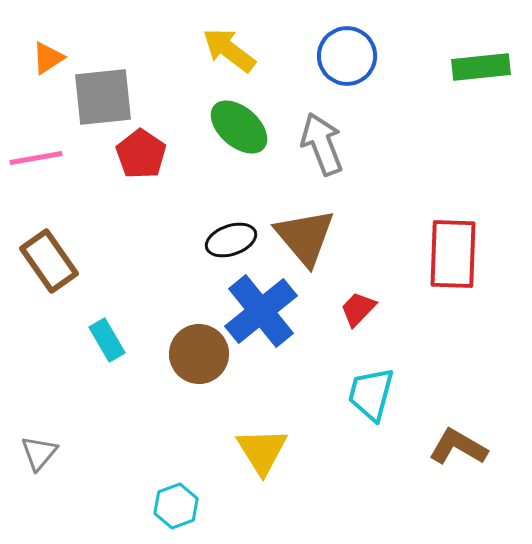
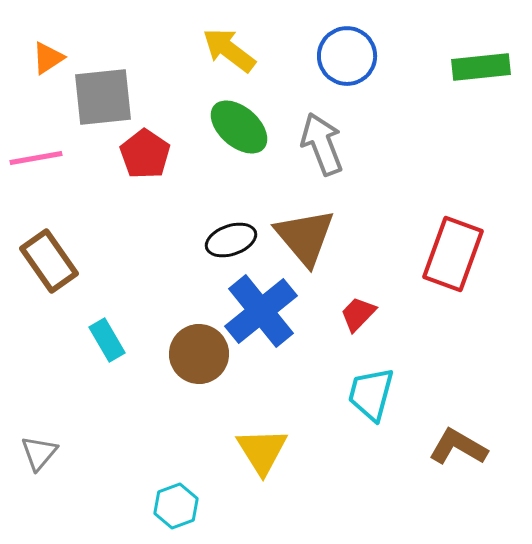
red pentagon: moved 4 px right
red rectangle: rotated 18 degrees clockwise
red trapezoid: moved 5 px down
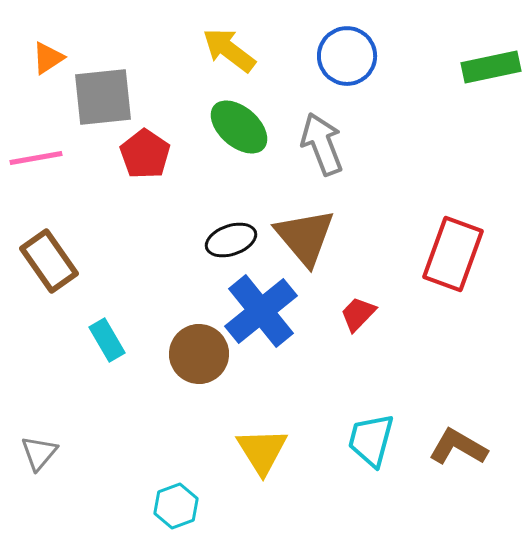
green rectangle: moved 10 px right; rotated 6 degrees counterclockwise
cyan trapezoid: moved 46 px down
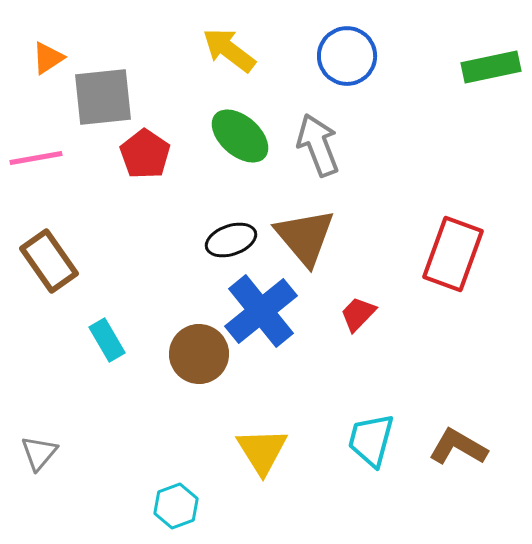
green ellipse: moved 1 px right, 9 px down
gray arrow: moved 4 px left, 1 px down
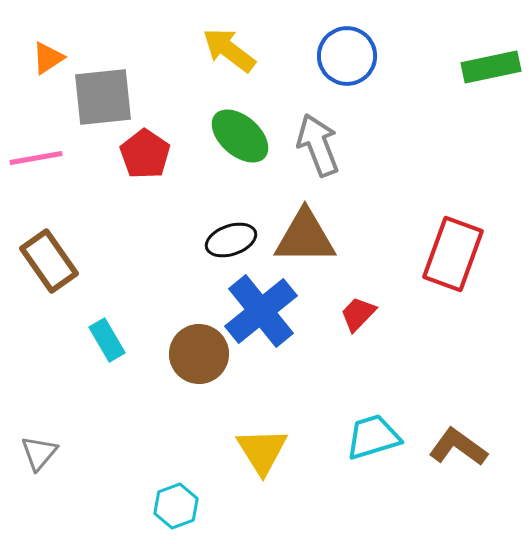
brown triangle: rotated 50 degrees counterclockwise
cyan trapezoid: moved 2 px right, 3 px up; rotated 58 degrees clockwise
brown L-shape: rotated 6 degrees clockwise
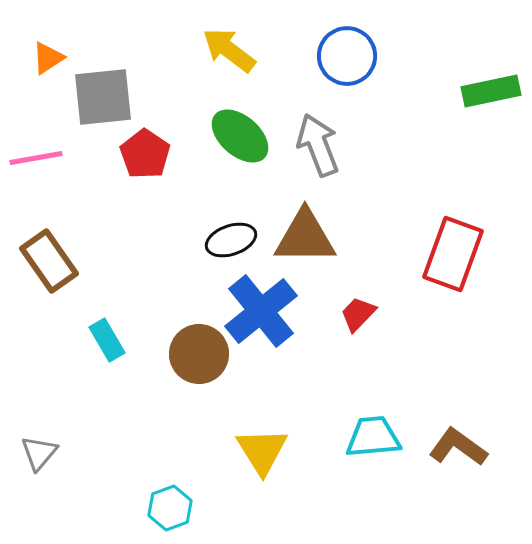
green rectangle: moved 24 px down
cyan trapezoid: rotated 12 degrees clockwise
cyan hexagon: moved 6 px left, 2 px down
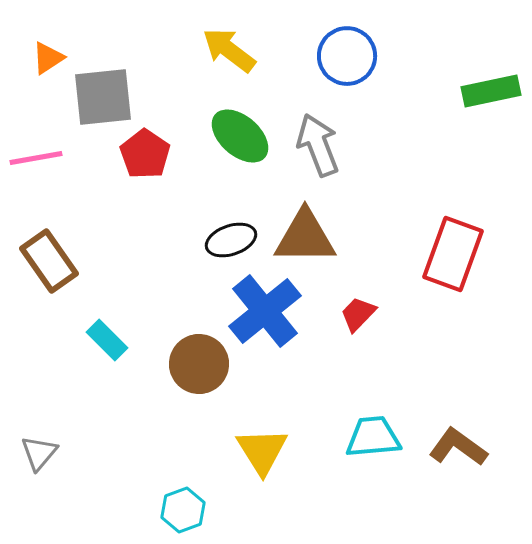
blue cross: moved 4 px right
cyan rectangle: rotated 15 degrees counterclockwise
brown circle: moved 10 px down
cyan hexagon: moved 13 px right, 2 px down
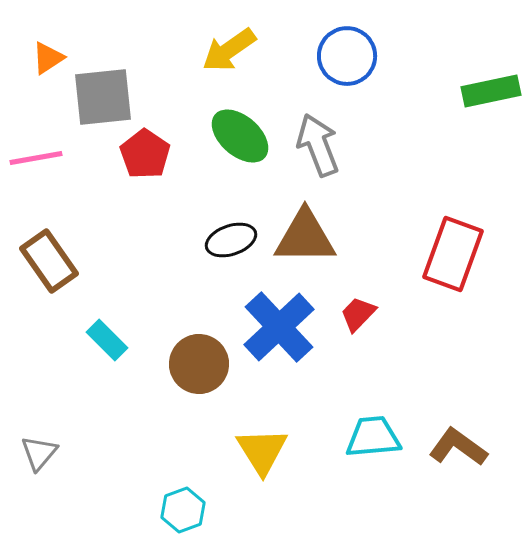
yellow arrow: rotated 72 degrees counterclockwise
blue cross: moved 14 px right, 16 px down; rotated 4 degrees counterclockwise
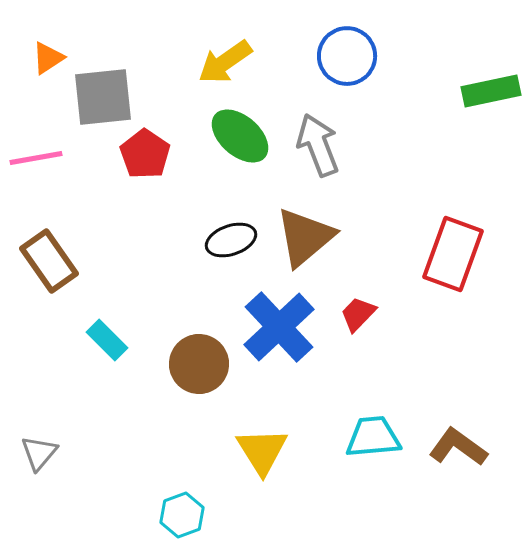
yellow arrow: moved 4 px left, 12 px down
brown triangle: rotated 40 degrees counterclockwise
cyan hexagon: moved 1 px left, 5 px down
